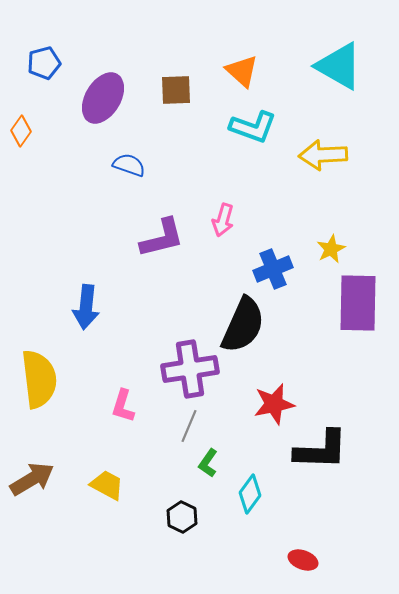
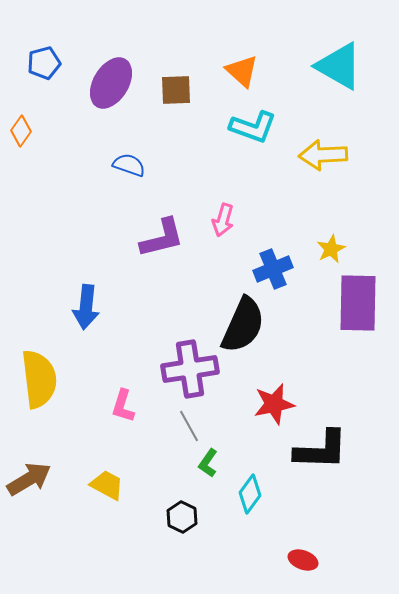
purple ellipse: moved 8 px right, 15 px up
gray line: rotated 52 degrees counterclockwise
brown arrow: moved 3 px left
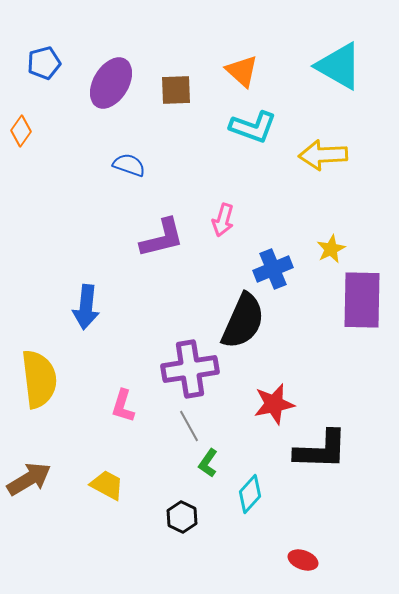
purple rectangle: moved 4 px right, 3 px up
black semicircle: moved 4 px up
cyan diamond: rotated 6 degrees clockwise
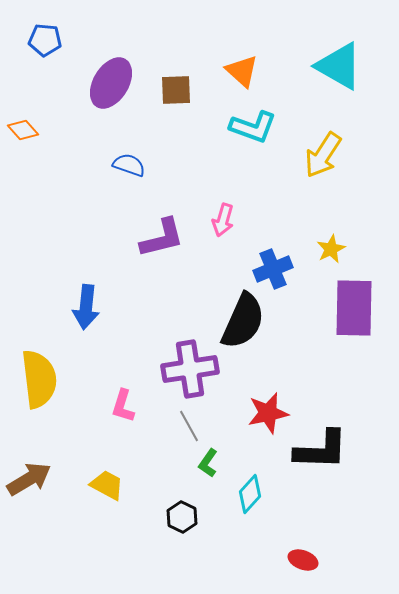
blue pentagon: moved 1 px right, 23 px up; rotated 20 degrees clockwise
orange diamond: moved 2 px right, 1 px up; rotated 76 degrees counterclockwise
yellow arrow: rotated 54 degrees counterclockwise
purple rectangle: moved 8 px left, 8 px down
red star: moved 6 px left, 9 px down
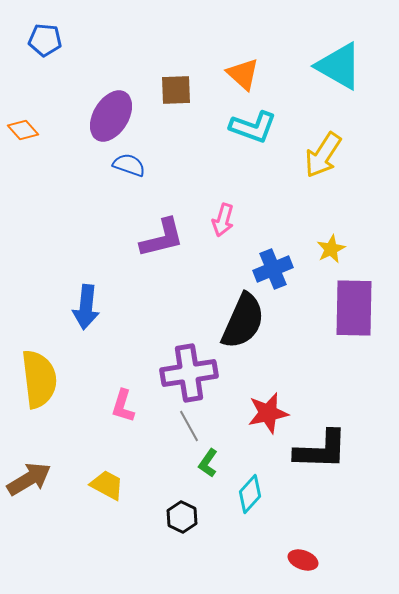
orange triangle: moved 1 px right, 3 px down
purple ellipse: moved 33 px down
purple cross: moved 1 px left, 4 px down
